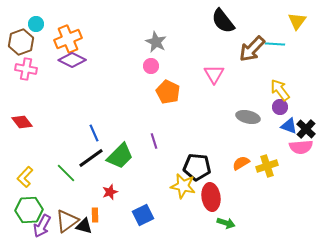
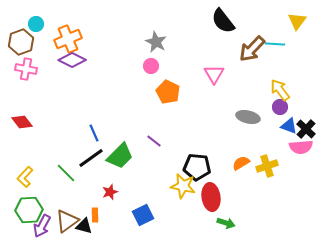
purple line: rotated 35 degrees counterclockwise
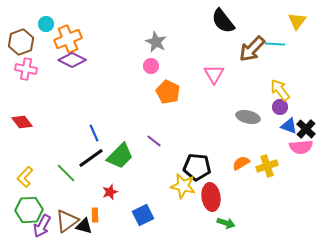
cyan circle: moved 10 px right
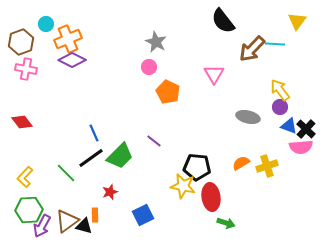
pink circle: moved 2 px left, 1 px down
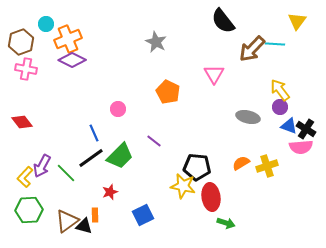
pink circle: moved 31 px left, 42 px down
black cross: rotated 12 degrees counterclockwise
purple arrow: moved 60 px up
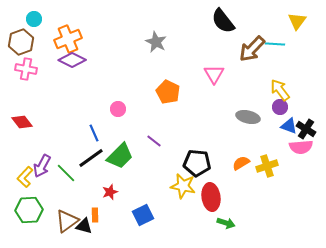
cyan circle: moved 12 px left, 5 px up
black pentagon: moved 4 px up
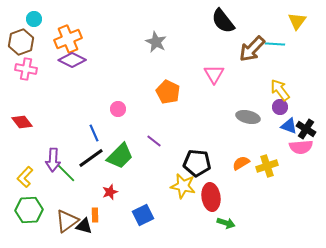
purple arrow: moved 11 px right, 6 px up; rotated 25 degrees counterclockwise
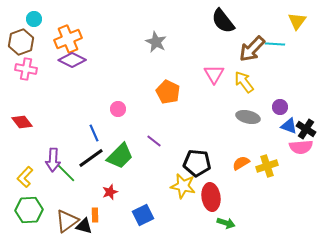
yellow arrow: moved 36 px left, 8 px up
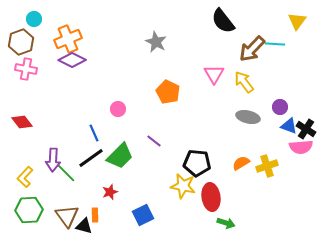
brown triangle: moved 5 px up; rotated 30 degrees counterclockwise
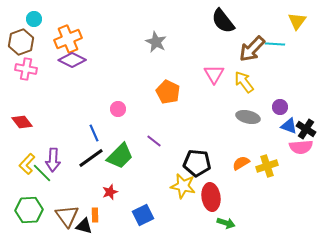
green line: moved 24 px left
yellow L-shape: moved 2 px right, 13 px up
